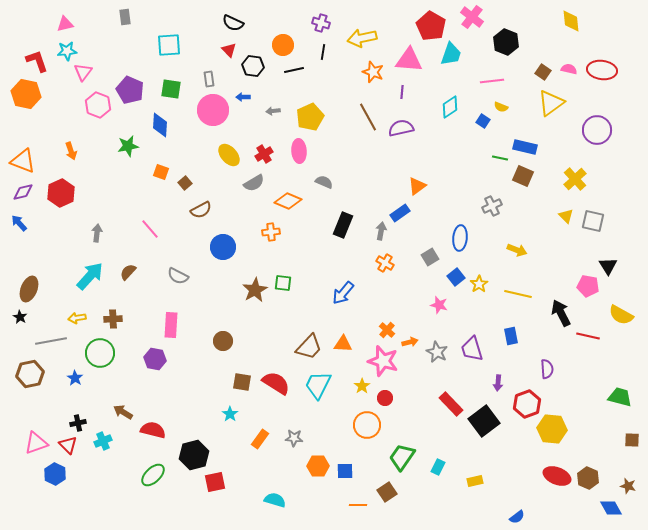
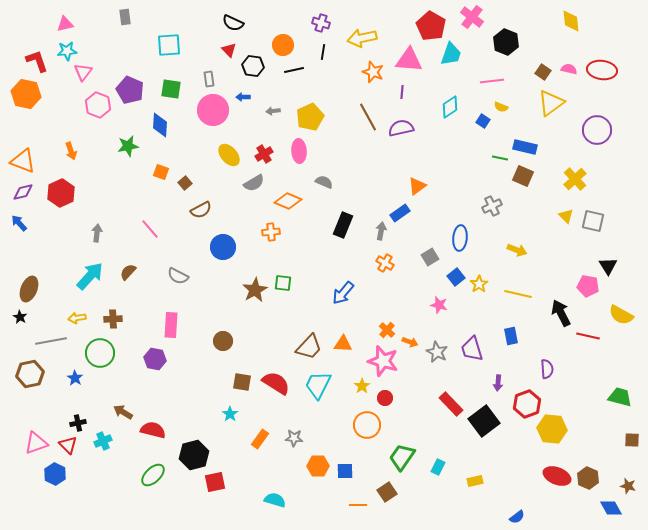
orange arrow at (410, 342): rotated 35 degrees clockwise
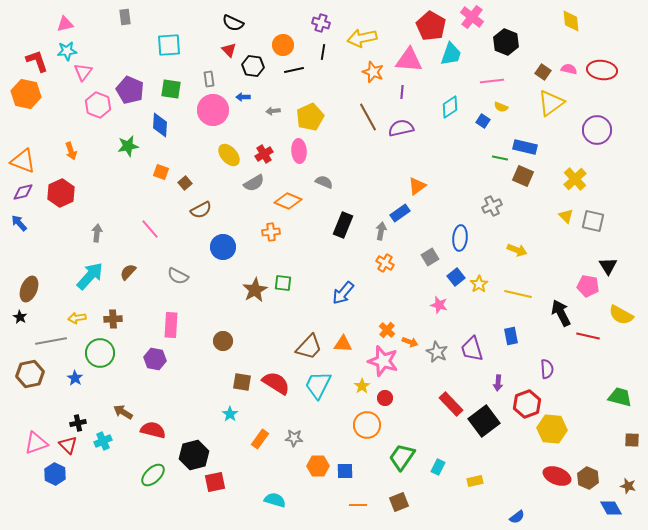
brown square at (387, 492): moved 12 px right, 10 px down; rotated 12 degrees clockwise
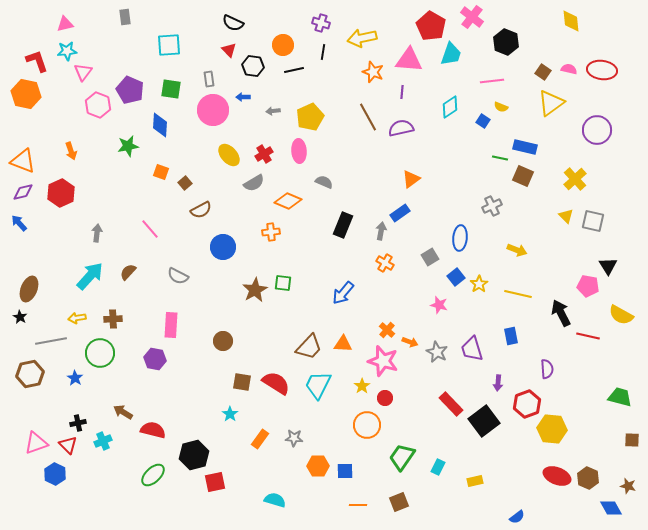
orange triangle at (417, 186): moved 6 px left, 7 px up
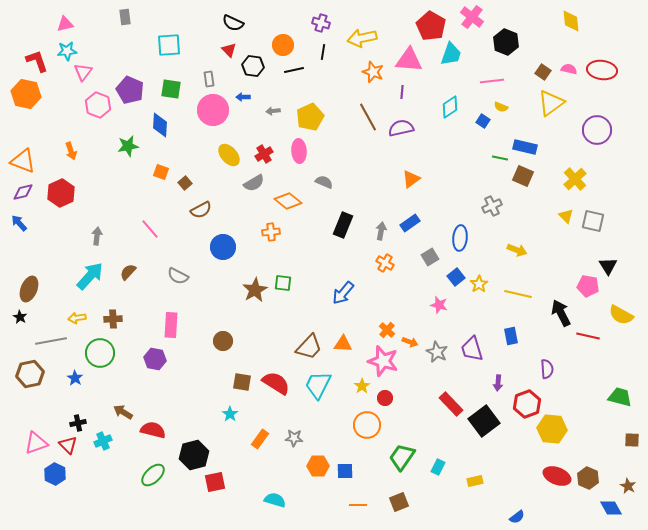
orange diamond at (288, 201): rotated 16 degrees clockwise
blue rectangle at (400, 213): moved 10 px right, 10 px down
gray arrow at (97, 233): moved 3 px down
brown star at (628, 486): rotated 14 degrees clockwise
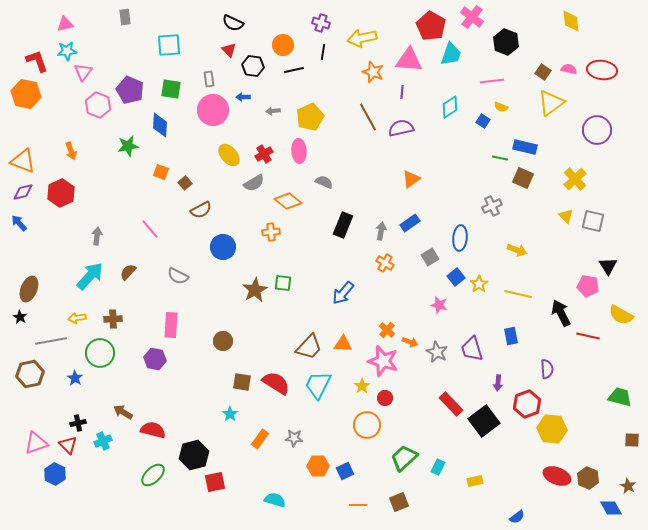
brown square at (523, 176): moved 2 px down
green trapezoid at (402, 457): moved 2 px right, 1 px down; rotated 12 degrees clockwise
blue square at (345, 471): rotated 24 degrees counterclockwise
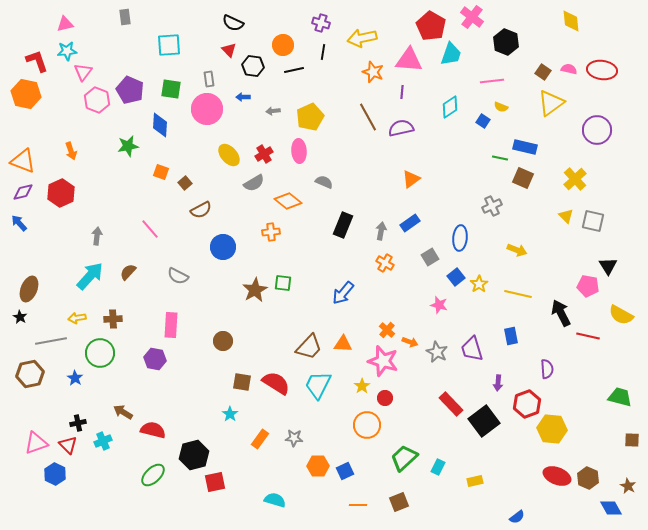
pink hexagon at (98, 105): moved 1 px left, 5 px up
pink circle at (213, 110): moved 6 px left, 1 px up
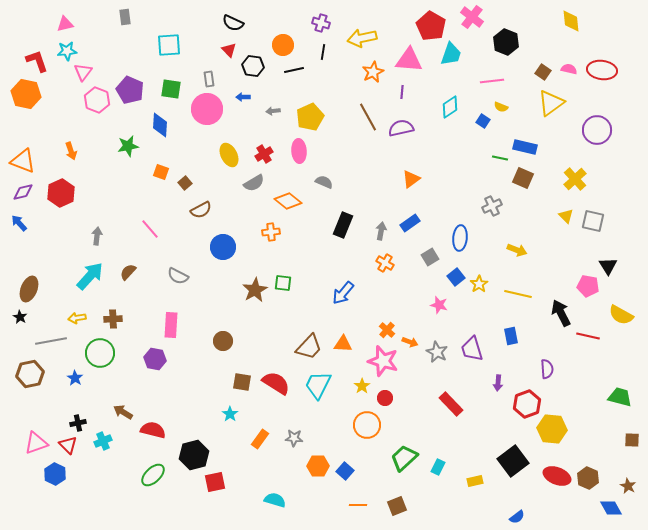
orange star at (373, 72): rotated 25 degrees clockwise
yellow ellipse at (229, 155): rotated 15 degrees clockwise
black square at (484, 421): moved 29 px right, 40 px down
blue square at (345, 471): rotated 24 degrees counterclockwise
brown square at (399, 502): moved 2 px left, 4 px down
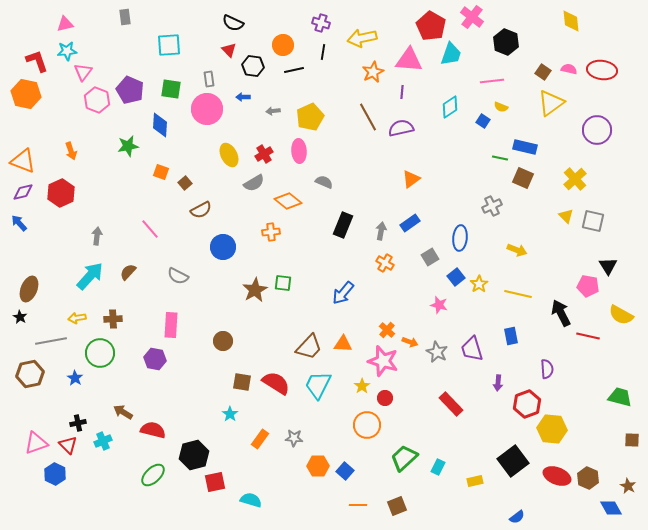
cyan semicircle at (275, 500): moved 24 px left
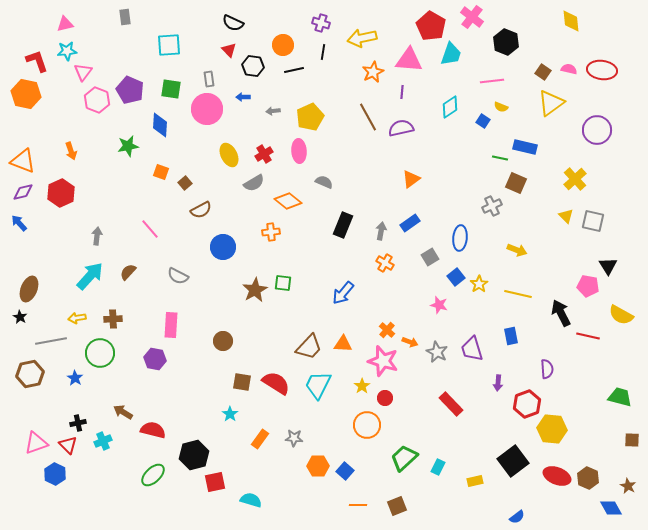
brown square at (523, 178): moved 7 px left, 5 px down
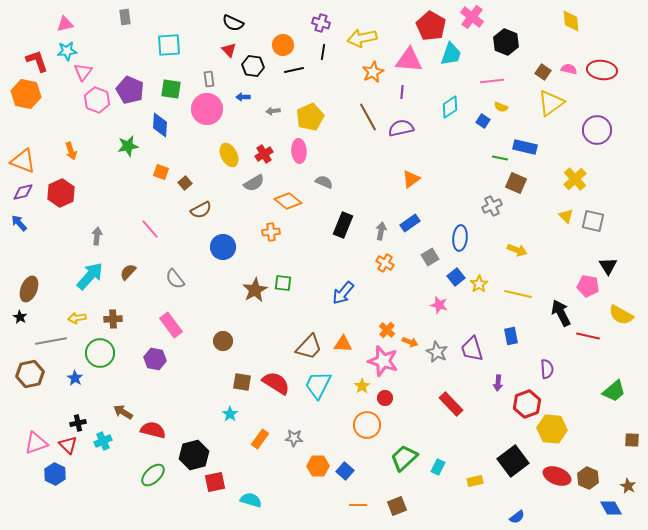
gray semicircle at (178, 276): moved 3 px left, 3 px down; rotated 25 degrees clockwise
pink rectangle at (171, 325): rotated 40 degrees counterclockwise
green trapezoid at (620, 397): moved 6 px left, 6 px up; rotated 125 degrees clockwise
